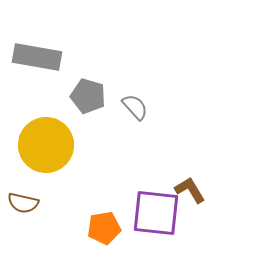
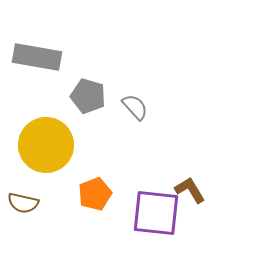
orange pentagon: moved 9 px left, 34 px up; rotated 12 degrees counterclockwise
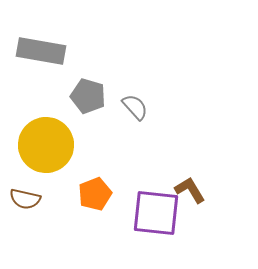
gray rectangle: moved 4 px right, 6 px up
brown semicircle: moved 2 px right, 4 px up
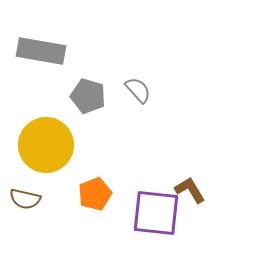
gray semicircle: moved 3 px right, 17 px up
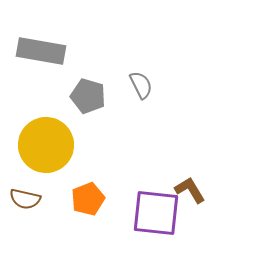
gray semicircle: moved 3 px right, 5 px up; rotated 16 degrees clockwise
orange pentagon: moved 7 px left, 5 px down
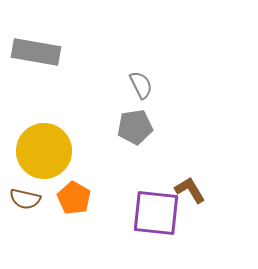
gray rectangle: moved 5 px left, 1 px down
gray pentagon: moved 47 px right, 31 px down; rotated 24 degrees counterclockwise
yellow circle: moved 2 px left, 6 px down
orange pentagon: moved 14 px left, 1 px up; rotated 20 degrees counterclockwise
